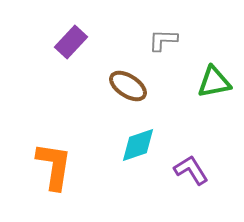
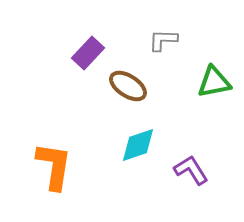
purple rectangle: moved 17 px right, 11 px down
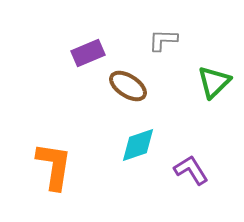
purple rectangle: rotated 24 degrees clockwise
green triangle: rotated 33 degrees counterclockwise
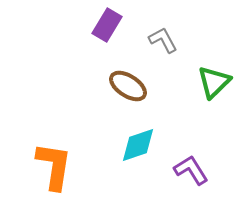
gray L-shape: rotated 60 degrees clockwise
purple rectangle: moved 19 px right, 28 px up; rotated 36 degrees counterclockwise
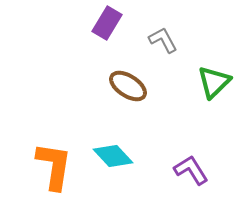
purple rectangle: moved 2 px up
cyan diamond: moved 25 px left, 11 px down; rotated 66 degrees clockwise
